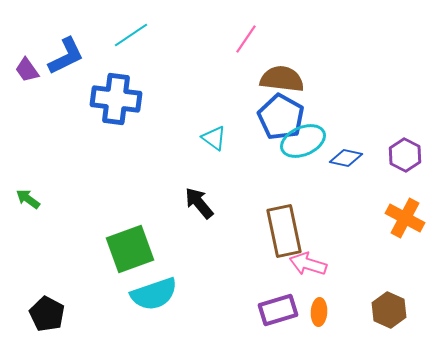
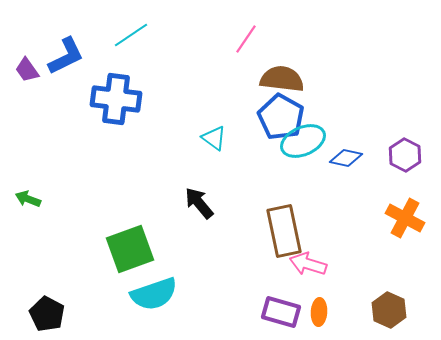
green arrow: rotated 15 degrees counterclockwise
purple rectangle: moved 3 px right, 2 px down; rotated 33 degrees clockwise
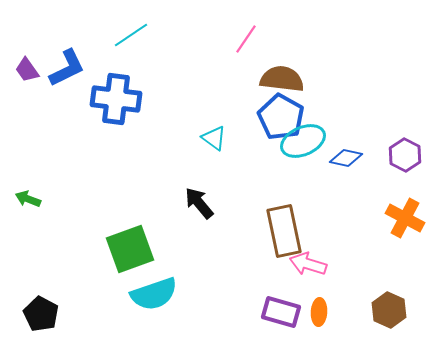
blue L-shape: moved 1 px right, 12 px down
black pentagon: moved 6 px left
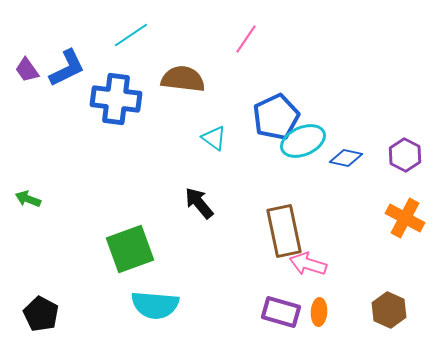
brown semicircle: moved 99 px left
blue pentagon: moved 5 px left; rotated 18 degrees clockwise
cyan semicircle: moved 1 px right, 11 px down; rotated 24 degrees clockwise
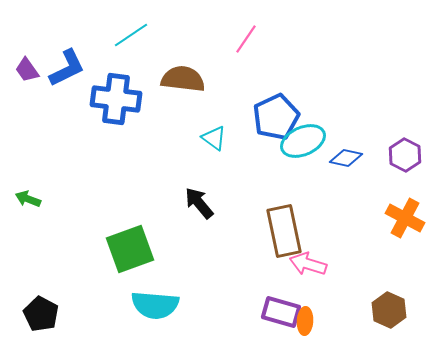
orange ellipse: moved 14 px left, 9 px down
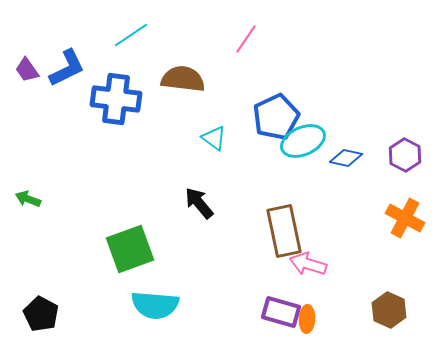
orange ellipse: moved 2 px right, 2 px up
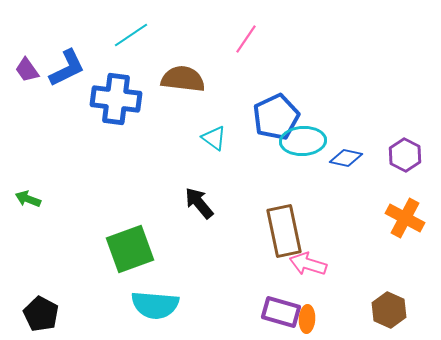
cyan ellipse: rotated 21 degrees clockwise
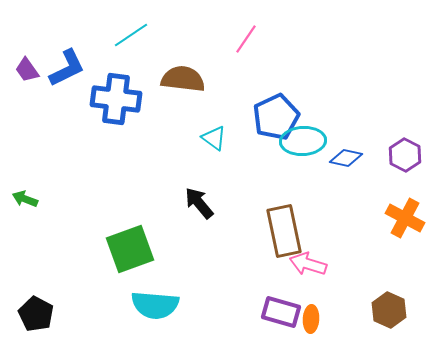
green arrow: moved 3 px left
black pentagon: moved 5 px left
orange ellipse: moved 4 px right
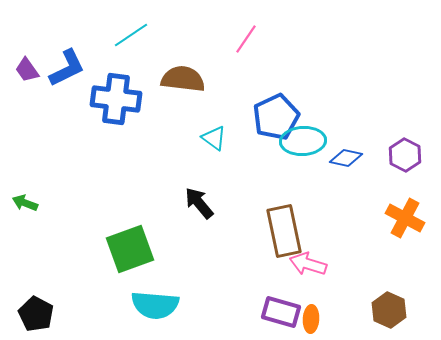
green arrow: moved 4 px down
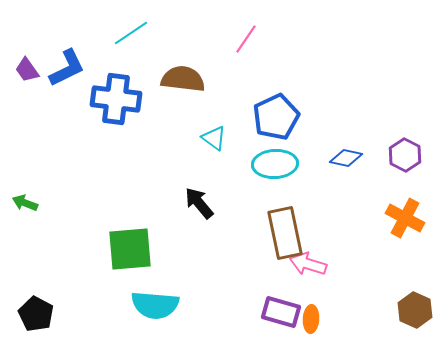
cyan line: moved 2 px up
cyan ellipse: moved 28 px left, 23 px down
brown rectangle: moved 1 px right, 2 px down
green square: rotated 15 degrees clockwise
brown hexagon: moved 26 px right
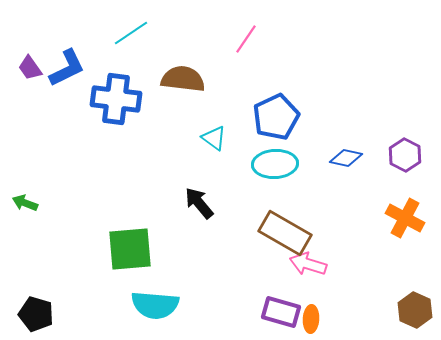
purple trapezoid: moved 3 px right, 2 px up
brown rectangle: rotated 48 degrees counterclockwise
black pentagon: rotated 12 degrees counterclockwise
